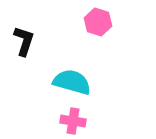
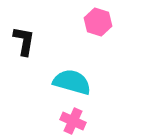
black L-shape: rotated 8 degrees counterclockwise
pink cross: rotated 15 degrees clockwise
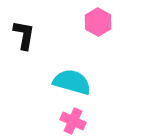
pink hexagon: rotated 12 degrees clockwise
black L-shape: moved 6 px up
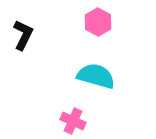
black L-shape: moved 1 px left; rotated 16 degrees clockwise
cyan semicircle: moved 24 px right, 6 px up
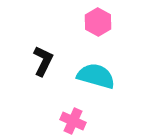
black L-shape: moved 20 px right, 26 px down
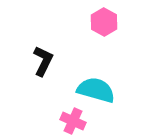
pink hexagon: moved 6 px right
cyan semicircle: moved 14 px down
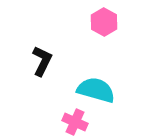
black L-shape: moved 1 px left
pink cross: moved 2 px right, 1 px down
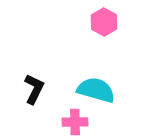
black L-shape: moved 8 px left, 28 px down
pink cross: rotated 25 degrees counterclockwise
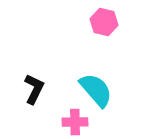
pink hexagon: rotated 16 degrees counterclockwise
cyan semicircle: rotated 33 degrees clockwise
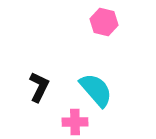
black L-shape: moved 5 px right, 2 px up
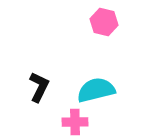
cyan semicircle: rotated 63 degrees counterclockwise
